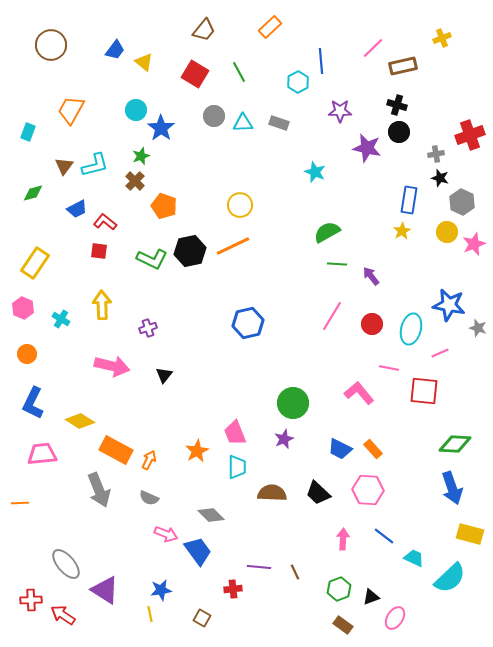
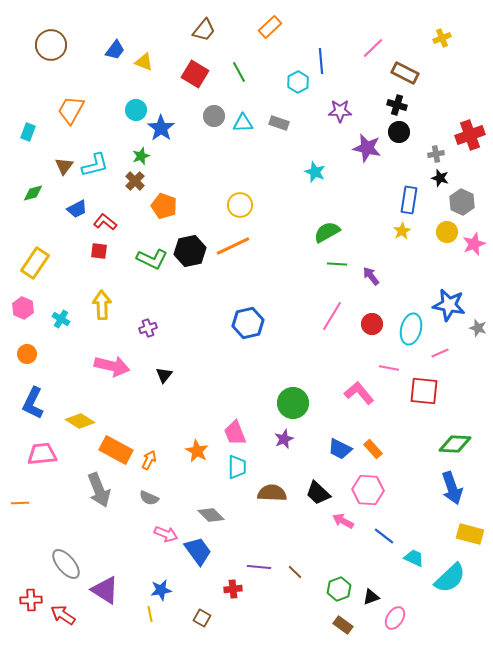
yellow triangle at (144, 62): rotated 18 degrees counterclockwise
brown rectangle at (403, 66): moved 2 px right, 7 px down; rotated 40 degrees clockwise
orange star at (197, 451): rotated 15 degrees counterclockwise
pink arrow at (343, 539): moved 18 px up; rotated 65 degrees counterclockwise
brown line at (295, 572): rotated 21 degrees counterclockwise
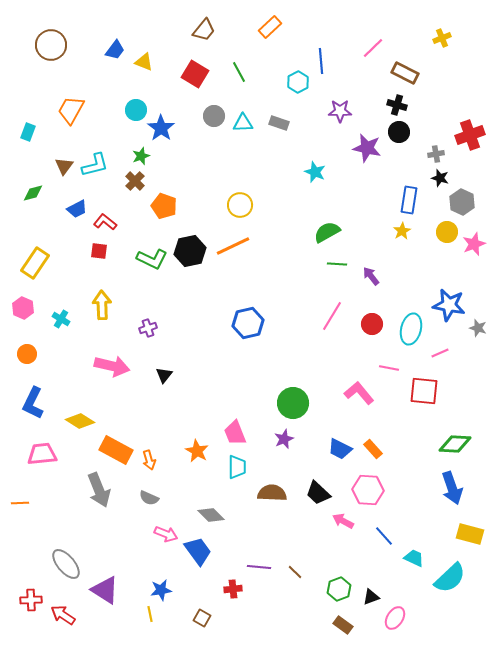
orange arrow at (149, 460): rotated 138 degrees clockwise
blue line at (384, 536): rotated 10 degrees clockwise
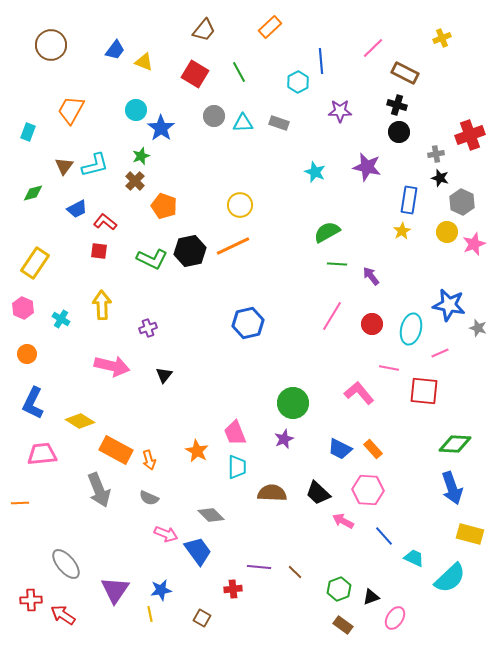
purple star at (367, 148): moved 19 px down
purple triangle at (105, 590): moved 10 px right; rotated 32 degrees clockwise
